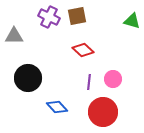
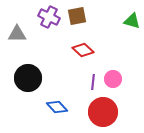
gray triangle: moved 3 px right, 2 px up
purple line: moved 4 px right
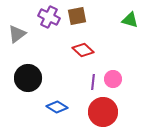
green triangle: moved 2 px left, 1 px up
gray triangle: rotated 36 degrees counterclockwise
blue diamond: rotated 15 degrees counterclockwise
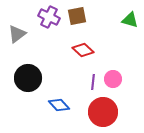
blue diamond: moved 2 px right, 2 px up; rotated 15 degrees clockwise
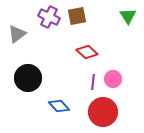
green triangle: moved 2 px left, 4 px up; rotated 42 degrees clockwise
red diamond: moved 4 px right, 2 px down
blue diamond: moved 1 px down
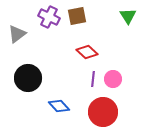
purple line: moved 3 px up
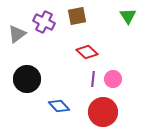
purple cross: moved 5 px left, 5 px down
black circle: moved 1 px left, 1 px down
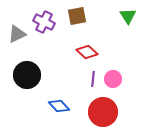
gray triangle: rotated 12 degrees clockwise
black circle: moved 4 px up
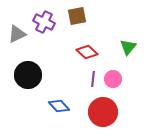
green triangle: moved 31 px down; rotated 12 degrees clockwise
black circle: moved 1 px right
